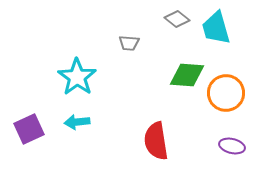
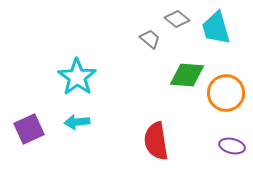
gray trapezoid: moved 21 px right, 4 px up; rotated 145 degrees counterclockwise
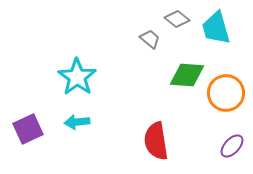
purple square: moved 1 px left
purple ellipse: rotated 60 degrees counterclockwise
